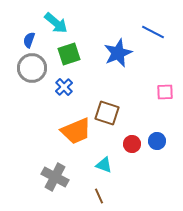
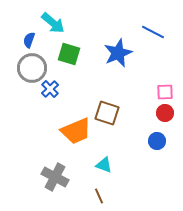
cyan arrow: moved 3 px left
green square: rotated 35 degrees clockwise
blue cross: moved 14 px left, 2 px down
red circle: moved 33 px right, 31 px up
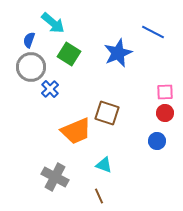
green square: rotated 15 degrees clockwise
gray circle: moved 1 px left, 1 px up
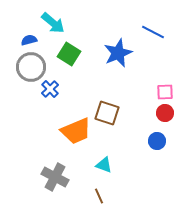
blue semicircle: rotated 56 degrees clockwise
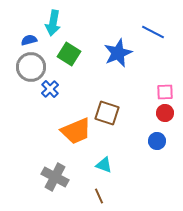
cyan arrow: rotated 60 degrees clockwise
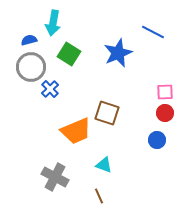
blue circle: moved 1 px up
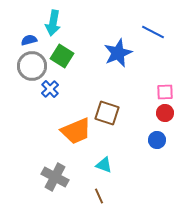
green square: moved 7 px left, 2 px down
gray circle: moved 1 px right, 1 px up
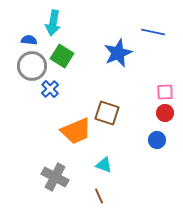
blue line: rotated 15 degrees counterclockwise
blue semicircle: rotated 21 degrees clockwise
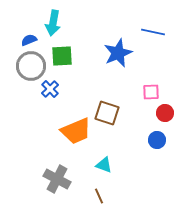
blue semicircle: rotated 28 degrees counterclockwise
green square: rotated 35 degrees counterclockwise
gray circle: moved 1 px left
pink square: moved 14 px left
gray cross: moved 2 px right, 2 px down
